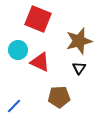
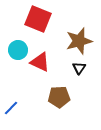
blue line: moved 3 px left, 2 px down
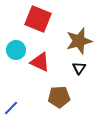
cyan circle: moved 2 px left
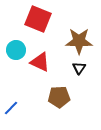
brown star: rotated 16 degrees clockwise
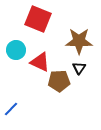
brown pentagon: moved 16 px up
blue line: moved 1 px down
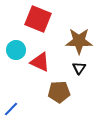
brown pentagon: moved 11 px down
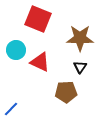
brown star: moved 1 px right, 3 px up
black triangle: moved 1 px right, 1 px up
brown pentagon: moved 7 px right
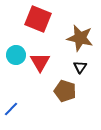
brown star: rotated 12 degrees clockwise
cyan circle: moved 5 px down
red triangle: rotated 35 degrees clockwise
brown pentagon: moved 1 px left, 1 px up; rotated 20 degrees clockwise
